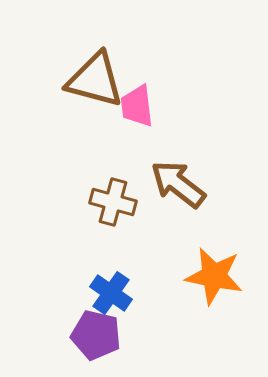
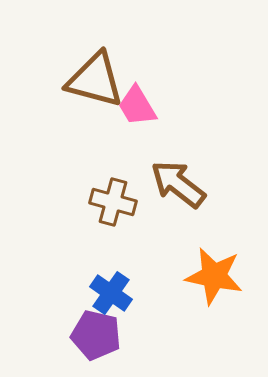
pink trapezoid: rotated 24 degrees counterclockwise
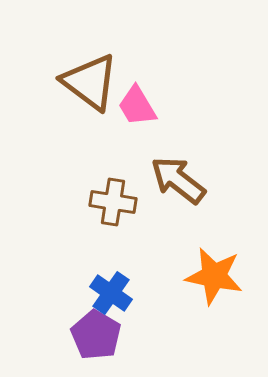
brown triangle: moved 5 px left, 2 px down; rotated 22 degrees clockwise
brown arrow: moved 4 px up
brown cross: rotated 6 degrees counterclockwise
purple pentagon: rotated 18 degrees clockwise
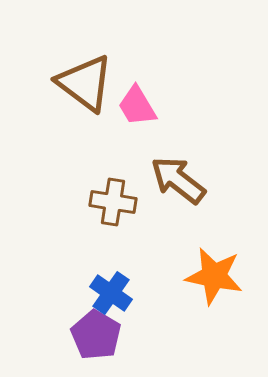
brown triangle: moved 5 px left, 1 px down
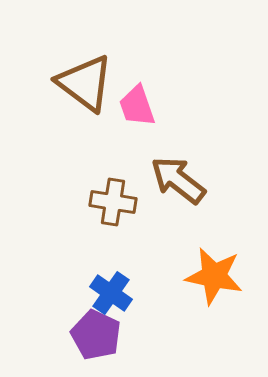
pink trapezoid: rotated 12 degrees clockwise
purple pentagon: rotated 6 degrees counterclockwise
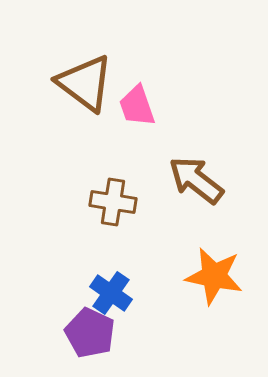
brown arrow: moved 18 px right
purple pentagon: moved 6 px left, 2 px up
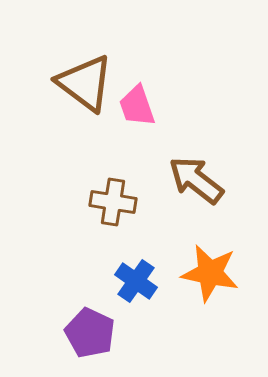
orange star: moved 4 px left, 3 px up
blue cross: moved 25 px right, 12 px up
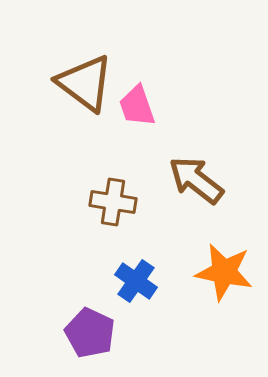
orange star: moved 14 px right, 1 px up
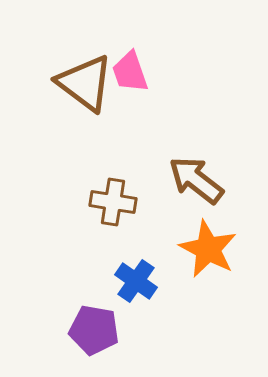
pink trapezoid: moved 7 px left, 34 px up
orange star: moved 16 px left, 23 px up; rotated 16 degrees clockwise
purple pentagon: moved 4 px right, 3 px up; rotated 15 degrees counterclockwise
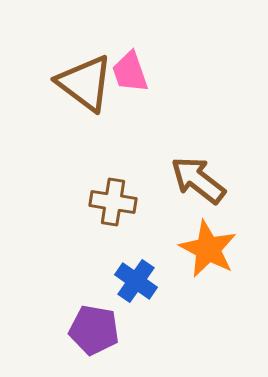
brown arrow: moved 2 px right
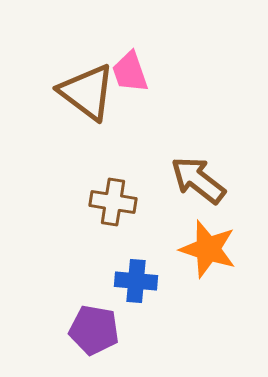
brown triangle: moved 2 px right, 9 px down
orange star: rotated 10 degrees counterclockwise
blue cross: rotated 30 degrees counterclockwise
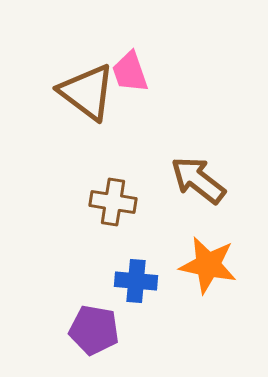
orange star: moved 16 px down; rotated 6 degrees counterclockwise
